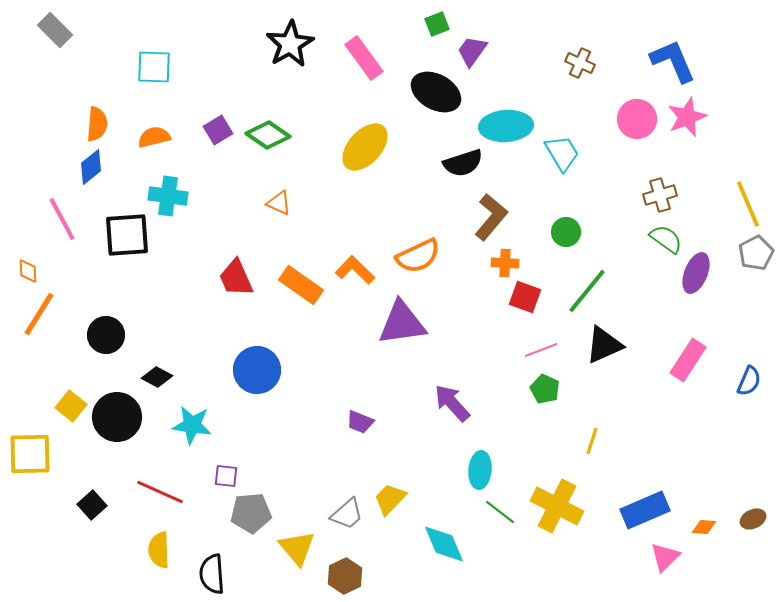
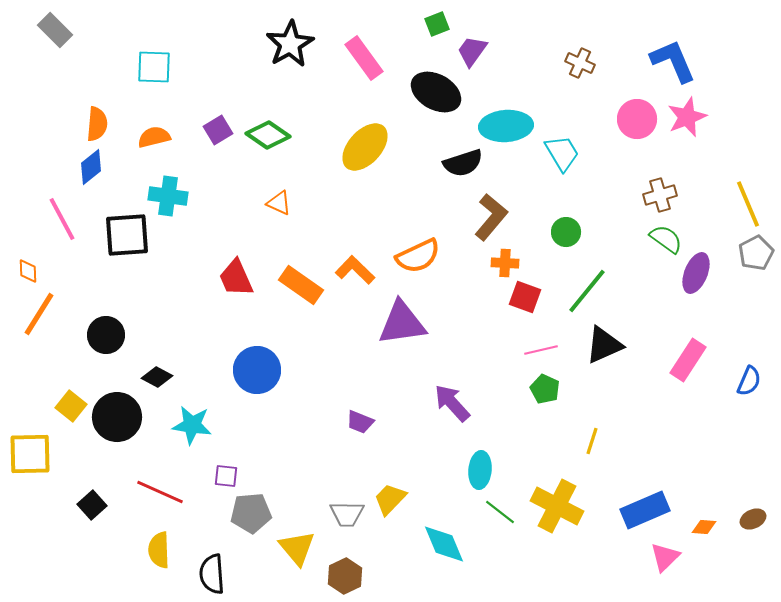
pink line at (541, 350): rotated 8 degrees clockwise
gray trapezoid at (347, 514): rotated 42 degrees clockwise
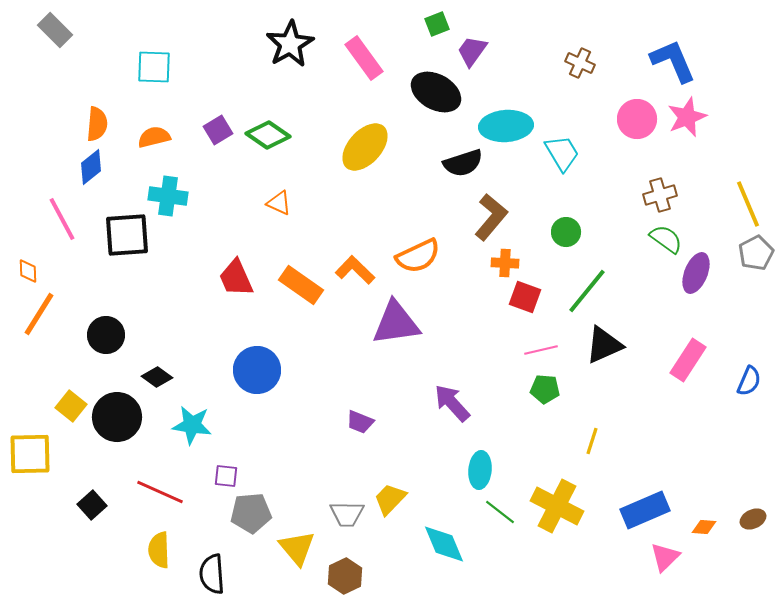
purple triangle at (402, 323): moved 6 px left
black diamond at (157, 377): rotated 8 degrees clockwise
green pentagon at (545, 389): rotated 20 degrees counterclockwise
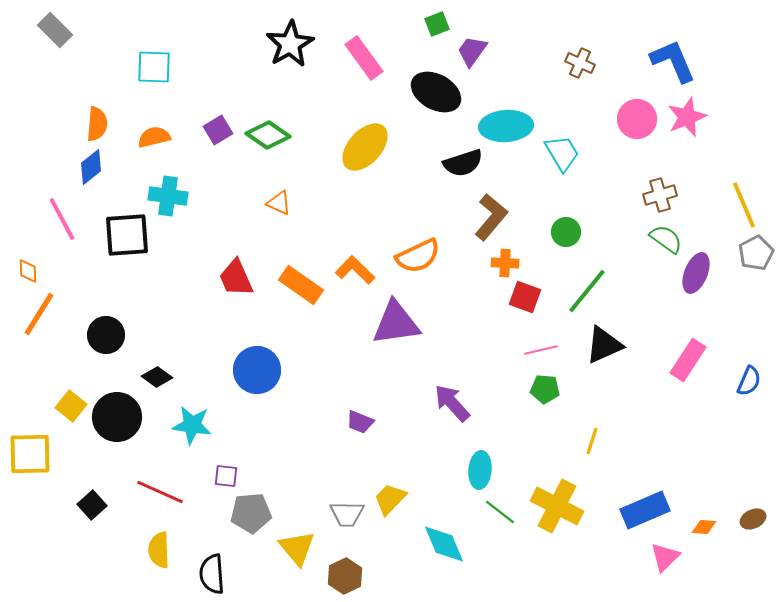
yellow line at (748, 204): moved 4 px left, 1 px down
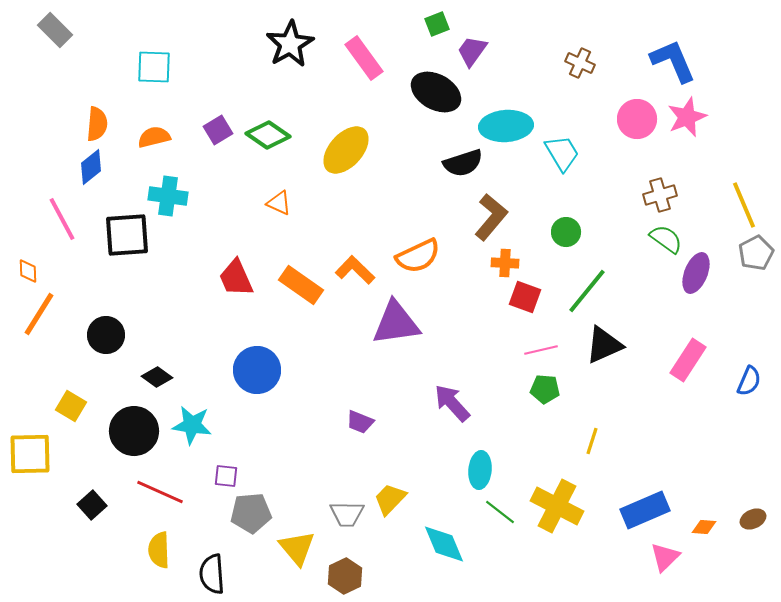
yellow ellipse at (365, 147): moved 19 px left, 3 px down
yellow square at (71, 406): rotated 8 degrees counterclockwise
black circle at (117, 417): moved 17 px right, 14 px down
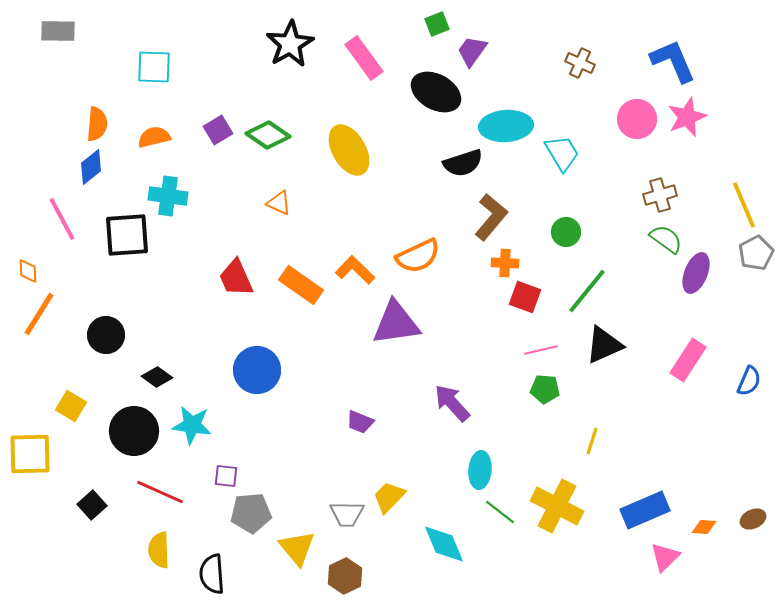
gray rectangle at (55, 30): moved 3 px right, 1 px down; rotated 44 degrees counterclockwise
yellow ellipse at (346, 150): moved 3 px right; rotated 72 degrees counterclockwise
yellow trapezoid at (390, 499): moved 1 px left, 2 px up
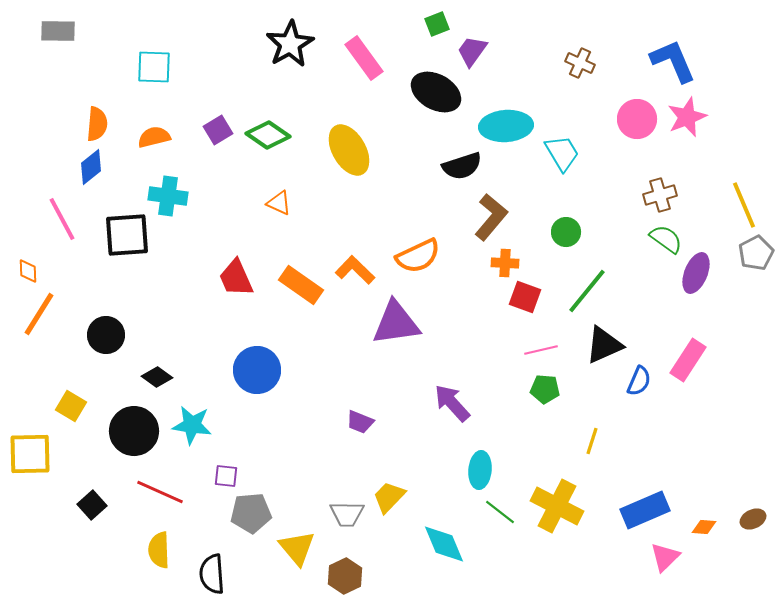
black semicircle at (463, 163): moved 1 px left, 3 px down
blue semicircle at (749, 381): moved 110 px left
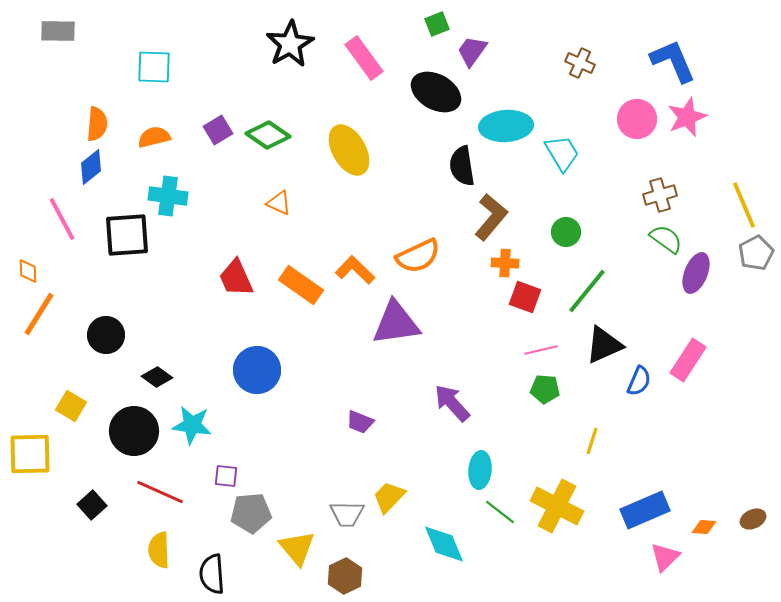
black semicircle at (462, 166): rotated 99 degrees clockwise
